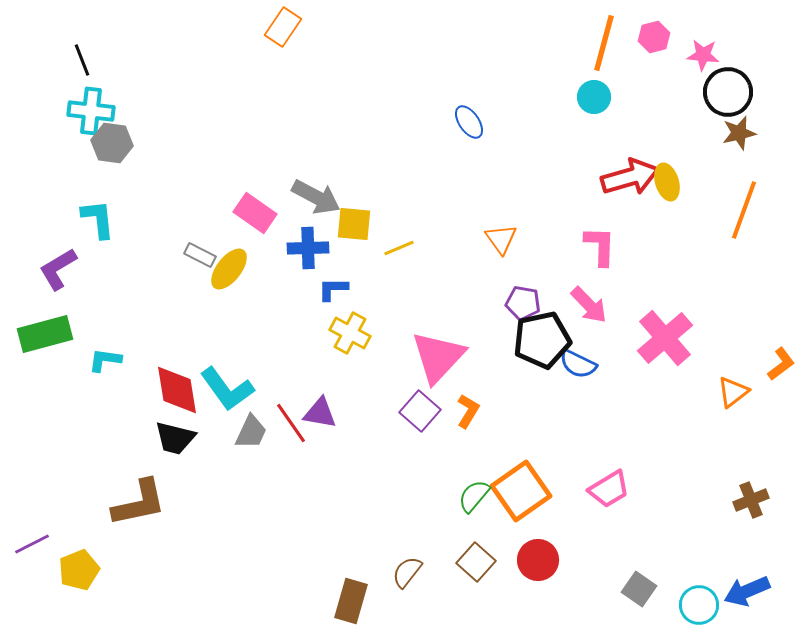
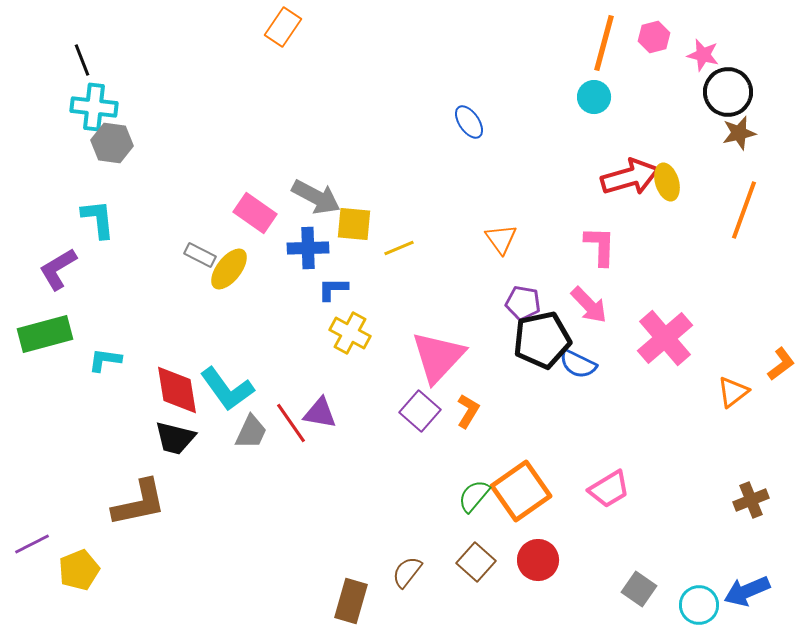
pink star at (703, 55): rotated 8 degrees clockwise
cyan cross at (91, 111): moved 3 px right, 4 px up
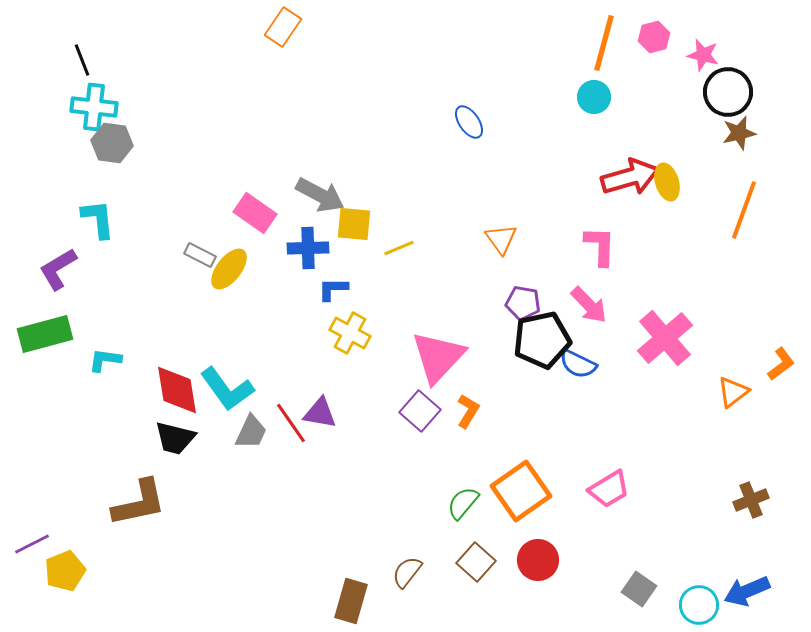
gray arrow at (316, 197): moved 4 px right, 2 px up
green semicircle at (474, 496): moved 11 px left, 7 px down
yellow pentagon at (79, 570): moved 14 px left, 1 px down
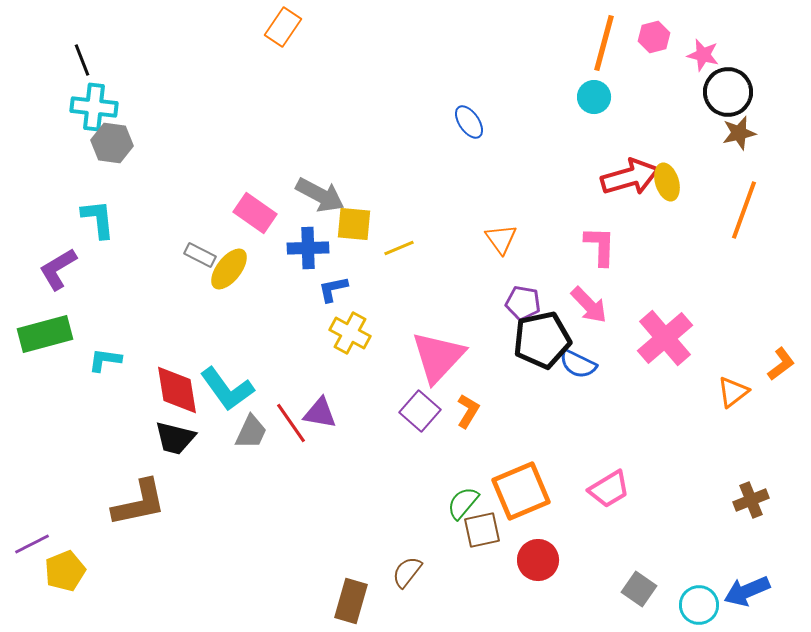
blue L-shape at (333, 289): rotated 12 degrees counterclockwise
orange square at (521, 491): rotated 12 degrees clockwise
brown square at (476, 562): moved 6 px right, 32 px up; rotated 36 degrees clockwise
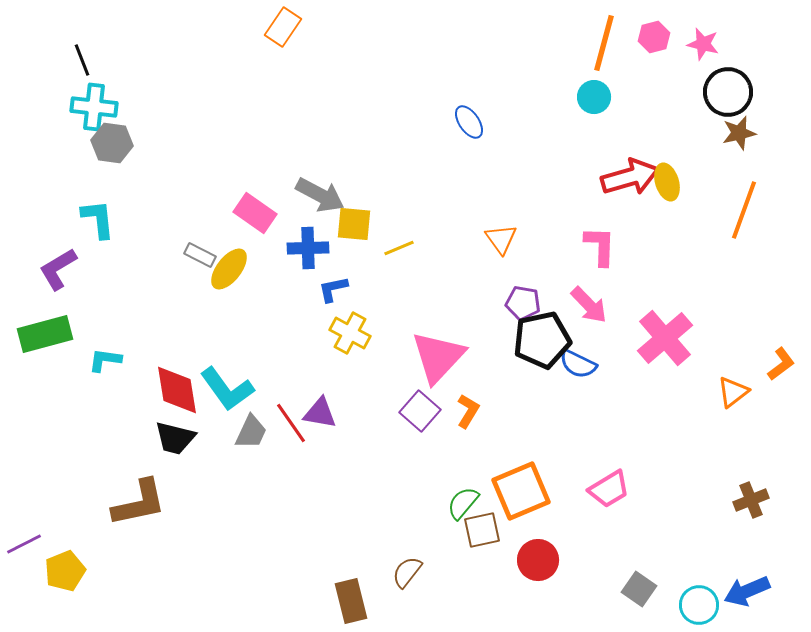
pink star at (703, 55): moved 11 px up
purple line at (32, 544): moved 8 px left
brown rectangle at (351, 601): rotated 30 degrees counterclockwise
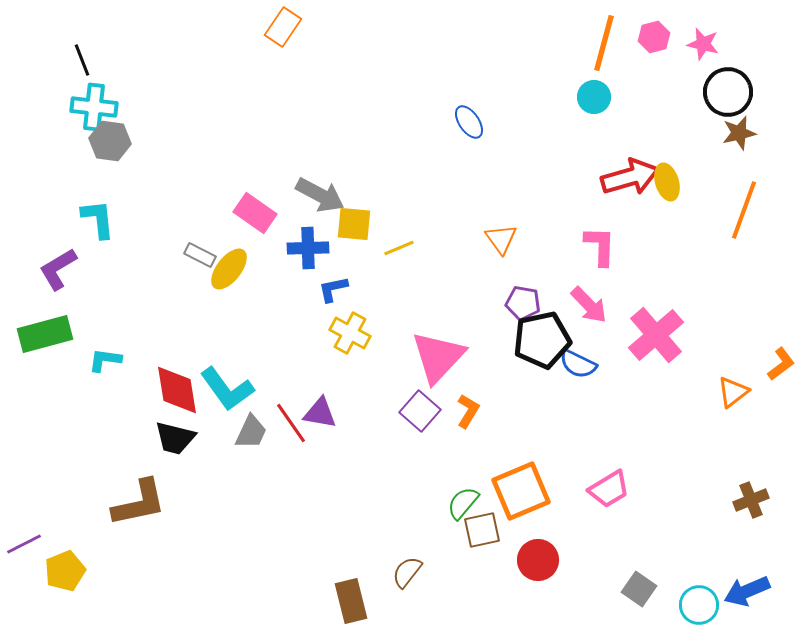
gray hexagon at (112, 143): moved 2 px left, 2 px up
pink cross at (665, 338): moved 9 px left, 3 px up
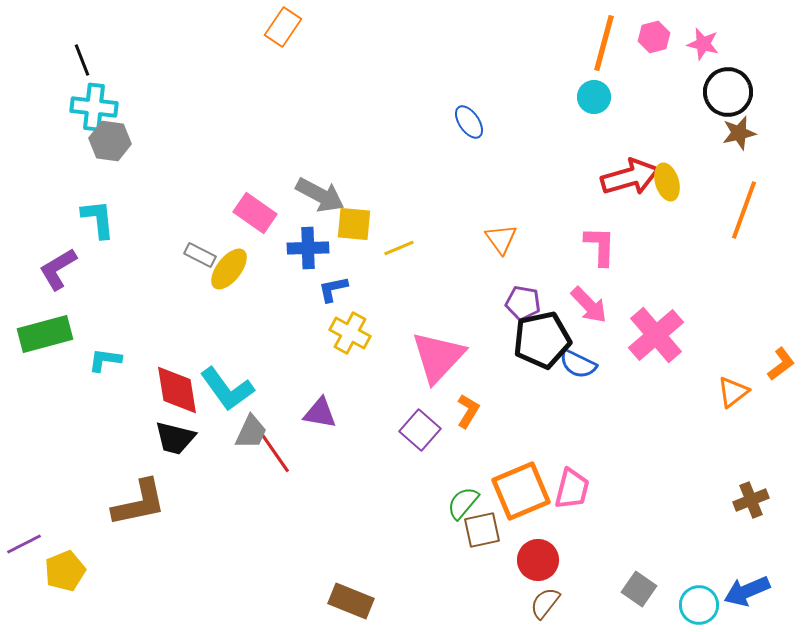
purple square at (420, 411): moved 19 px down
red line at (291, 423): moved 16 px left, 30 px down
pink trapezoid at (609, 489): moved 37 px left; rotated 45 degrees counterclockwise
brown semicircle at (407, 572): moved 138 px right, 31 px down
brown rectangle at (351, 601): rotated 54 degrees counterclockwise
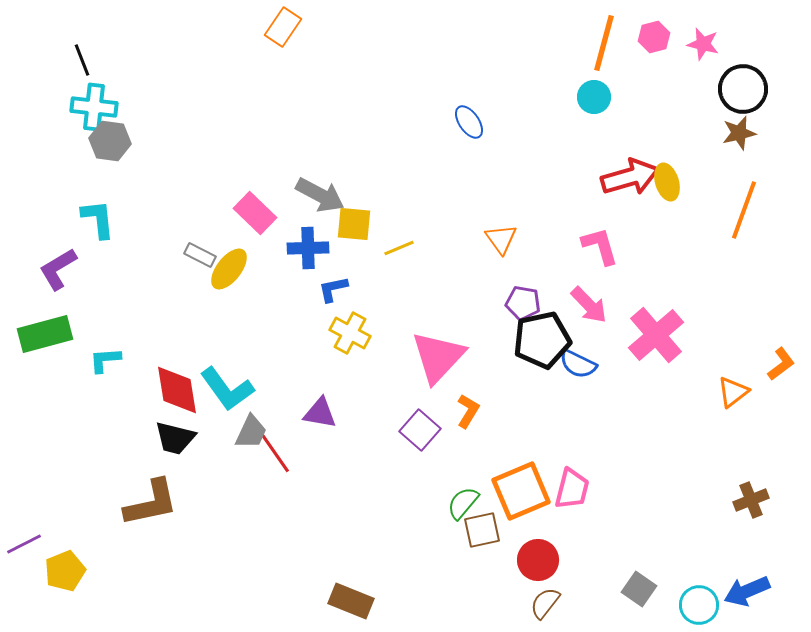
black circle at (728, 92): moved 15 px right, 3 px up
pink rectangle at (255, 213): rotated 9 degrees clockwise
pink L-shape at (600, 246): rotated 18 degrees counterclockwise
cyan L-shape at (105, 360): rotated 12 degrees counterclockwise
brown L-shape at (139, 503): moved 12 px right
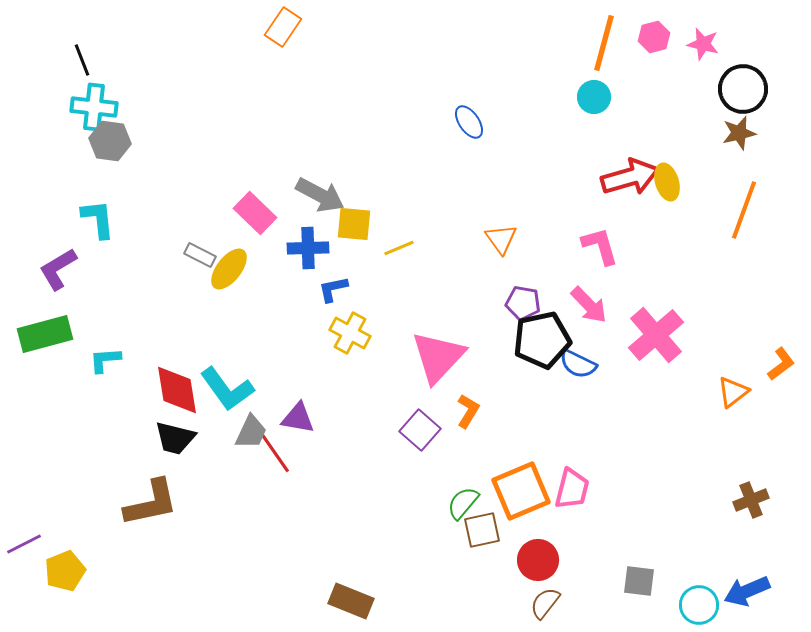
purple triangle at (320, 413): moved 22 px left, 5 px down
gray square at (639, 589): moved 8 px up; rotated 28 degrees counterclockwise
